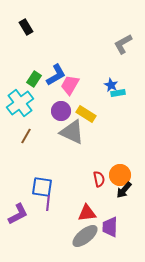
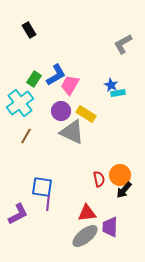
black rectangle: moved 3 px right, 3 px down
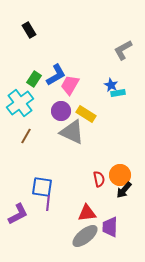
gray L-shape: moved 6 px down
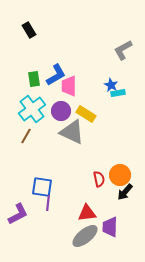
green rectangle: rotated 42 degrees counterclockwise
pink trapezoid: moved 1 px left, 1 px down; rotated 30 degrees counterclockwise
cyan cross: moved 12 px right, 6 px down
black arrow: moved 1 px right, 2 px down
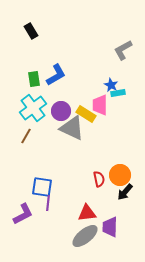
black rectangle: moved 2 px right, 1 px down
pink trapezoid: moved 31 px right, 19 px down
cyan cross: moved 1 px right, 1 px up
gray triangle: moved 4 px up
purple L-shape: moved 5 px right
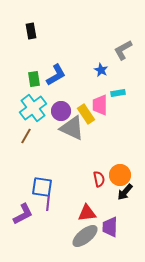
black rectangle: rotated 21 degrees clockwise
blue star: moved 10 px left, 15 px up
yellow rectangle: rotated 24 degrees clockwise
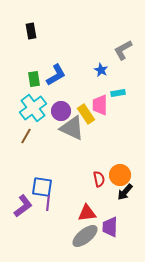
purple L-shape: moved 8 px up; rotated 10 degrees counterclockwise
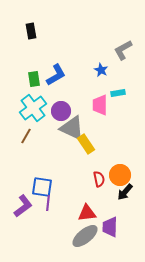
yellow rectangle: moved 30 px down
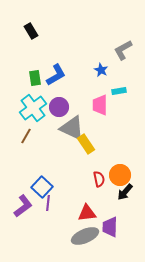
black rectangle: rotated 21 degrees counterclockwise
green rectangle: moved 1 px right, 1 px up
cyan rectangle: moved 1 px right, 2 px up
purple circle: moved 2 px left, 4 px up
blue square: rotated 35 degrees clockwise
gray ellipse: rotated 16 degrees clockwise
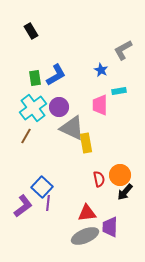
yellow rectangle: moved 1 px up; rotated 24 degrees clockwise
